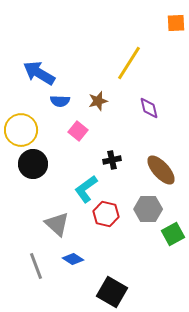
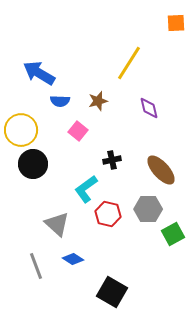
red hexagon: moved 2 px right
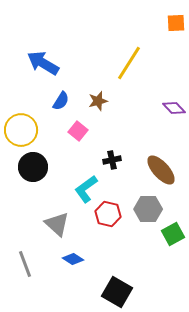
blue arrow: moved 4 px right, 10 px up
blue semicircle: moved 1 px right; rotated 60 degrees counterclockwise
purple diamond: moved 25 px right; rotated 30 degrees counterclockwise
black circle: moved 3 px down
gray line: moved 11 px left, 2 px up
black square: moved 5 px right
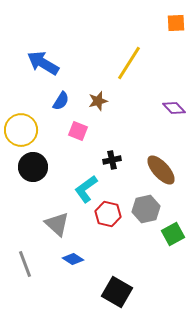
pink square: rotated 18 degrees counterclockwise
gray hexagon: moved 2 px left; rotated 12 degrees counterclockwise
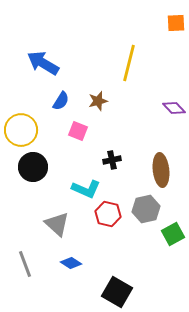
yellow line: rotated 18 degrees counterclockwise
brown ellipse: rotated 36 degrees clockwise
cyan L-shape: rotated 120 degrees counterclockwise
blue diamond: moved 2 px left, 4 px down
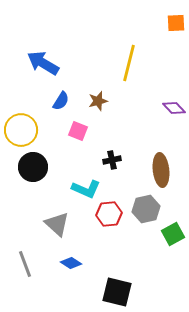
red hexagon: moved 1 px right; rotated 20 degrees counterclockwise
black square: rotated 16 degrees counterclockwise
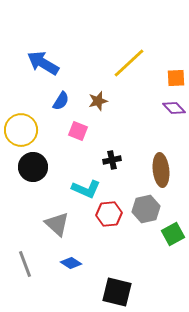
orange square: moved 55 px down
yellow line: rotated 33 degrees clockwise
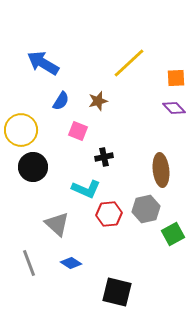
black cross: moved 8 px left, 3 px up
gray line: moved 4 px right, 1 px up
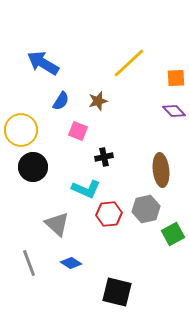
purple diamond: moved 3 px down
